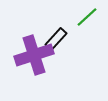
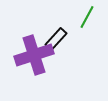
green line: rotated 20 degrees counterclockwise
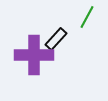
purple cross: rotated 18 degrees clockwise
